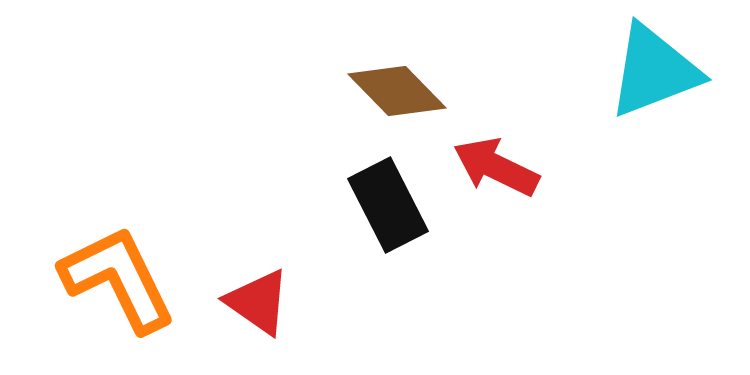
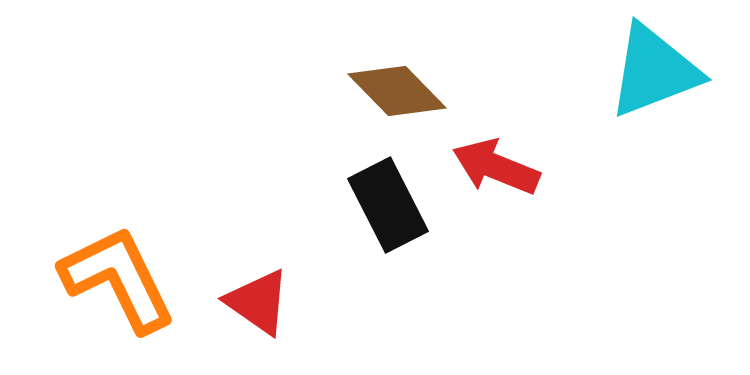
red arrow: rotated 4 degrees counterclockwise
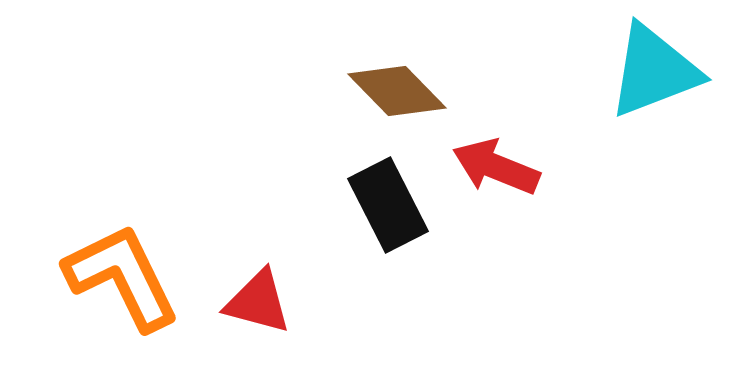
orange L-shape: moved 4 px right, 2 px up
red triangle: rotated 20 degrees counterclockwise
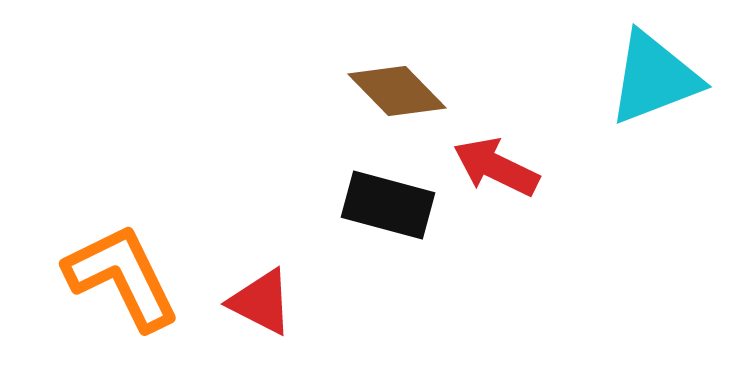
cyan triangle: moved 7 px down
red arrow: rotated 4 degrees clockwise
black rectangle: rotated 48 degrees counterclockwise
red triangle: moved 3 px right; rotated 12 degrees clockwise
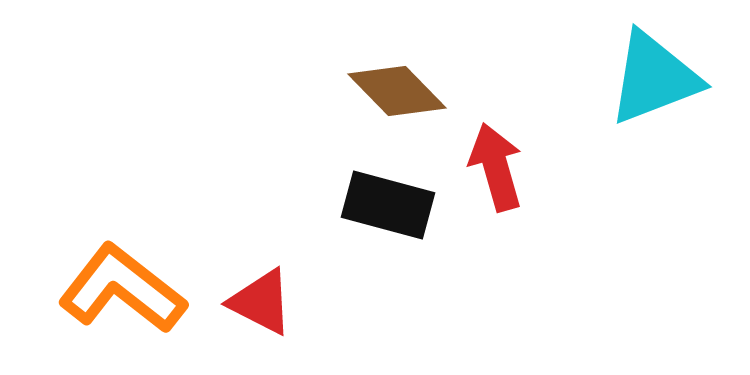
red arrow: rotated 48 degrees clockwise
orange L-shape: moved 12 px down; rotated 26 degrees counterclockwise
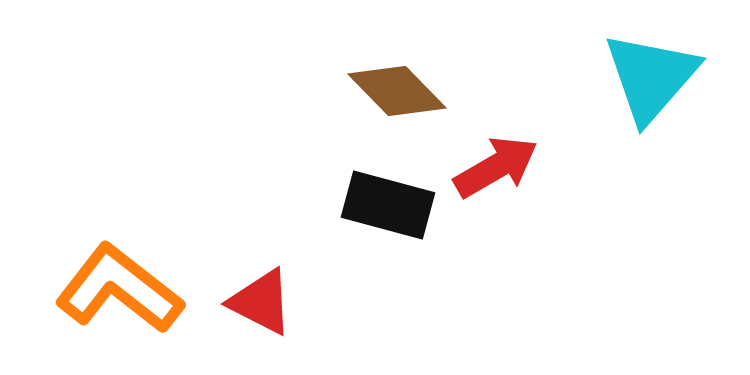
cyan triangle: moved 3 px left, 1 px up; rotated 28 degrees counterclockwise
red arrow: rotated 76 degrees clockwise
orange L-shape: moved 3 px left
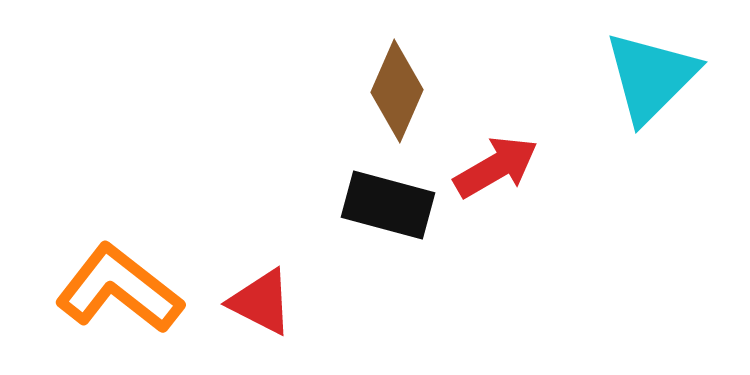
cyan triangle: rotated 4 degrees clockwise
brown diamond: rotated 68 degrees clockwise
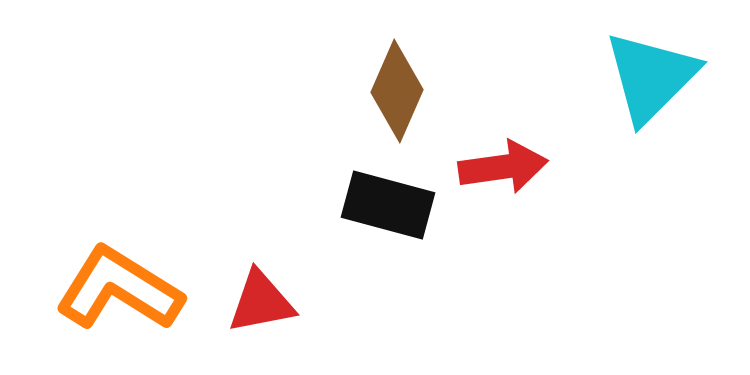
red arrow: moved 7 px right; rotated 22 degrees clockwise
orange L-shape: rotated 6 degrees counterclockwise
red triangle: rotated 38 degrees counterclockwise
